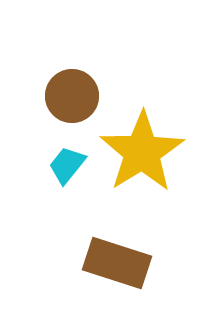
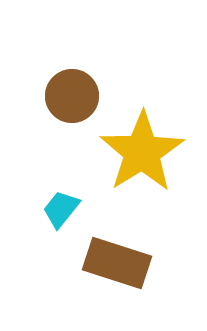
cyan trapezoid: moved 6 px left, 44 px down
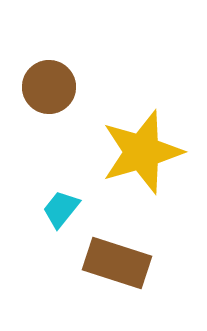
brown circle: moved 23 px left, 9 px up
yellow star: rotated 16 degrees clockwise
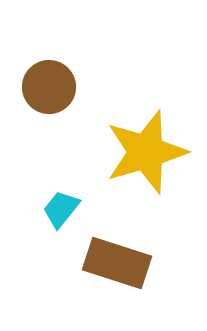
yellow star: moved 4 px right
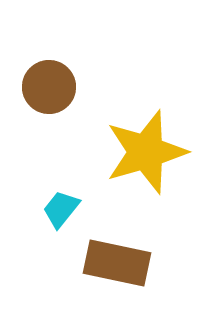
brown rectangle: rotated 6 degrees counterclockwise
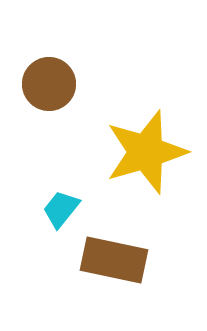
brown circle: moved 3 px up
brown rectangle: moved 3 px left, 3 px up
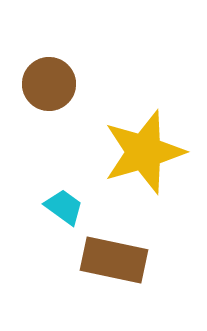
yellow star: moved 2 px left
cyan trapezoid: moved 3 px right, 2 px up; rotated 87 degrees clockwise
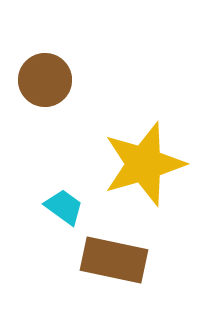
brown circle: moved 4 px left, 4 px up
yellow star: moved 12 px down
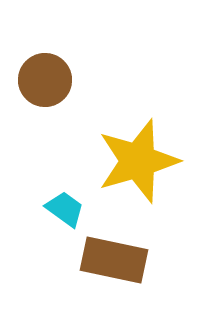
yellow star: moved 6 px left, 3 px up
cyan trapezoid: moved 1 px right, 2 px down
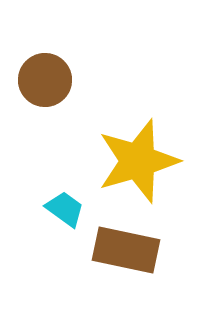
brown rectangle: moved 12 px right, 10 px up
